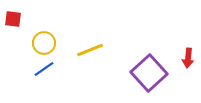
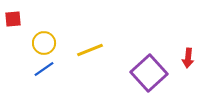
red square: rotated 12 degrees counterclockwise
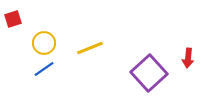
red square: rotated 12 degrees counterclockwise
yellow line: moved 2 px up
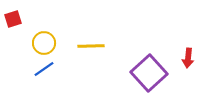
yellow line: moved 1 px right, 2 px up; rotated 20 degrees clockwise
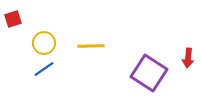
purple square: rotated 15 degrees counterclockwise
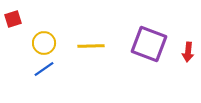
red arrow: moved 6 px up
purple square: moved 29 px up; rotated 12 degrees counterclockwise
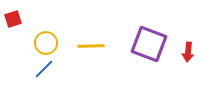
yellow circle: moved 2 px right
blue line: rotated 10 degrees counterclockwise
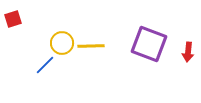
yellow circle: moved 16 px right
blue line: moved 1 px right, 4 px up
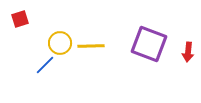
red square: moved 7 px right
yellow circle: moved 2 px left
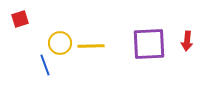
purple square: rotated 24 degrees counterclockwise
red arrow: moved 1 px left, 11 px up
blue line: rotated 65 degrees counterclockwise
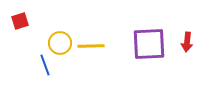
red square: moved 2 px down
red arrow: moved 1 px down
